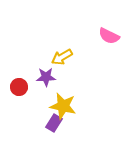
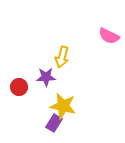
yellow arrow: rotated 45 degrees counterclockwise
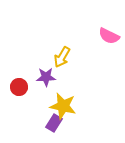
yellow arrow: rotated 15 degrees clockwise
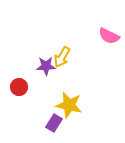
purple star: moved 11 px up
yellow star: moved 6 px right, 1 px up
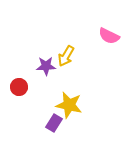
yellow arrow: moved 4 px right, 1 px up
